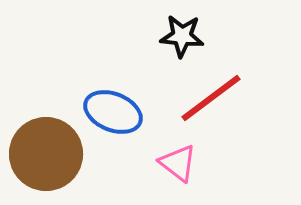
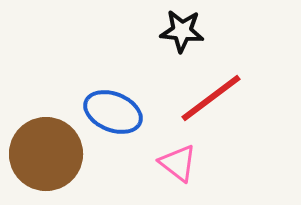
black star: moved 5 px up
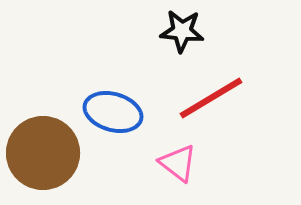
red line: rotated 6 degrees clockwise
blue ellipse: rotated 6 degrees counterclockwise
brown circle: moved 3 px left, 1 px up
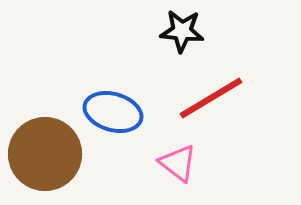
brown circle: moved 2 px right, 1 px down
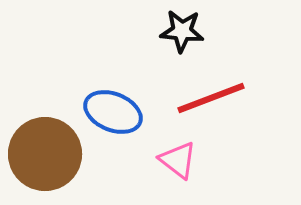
red line: rotated 10 degrees clockwise
blue ellipse: rotated 6 degrees clockwise
pink triangle: moved 3 px up
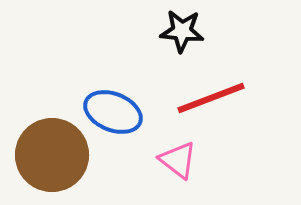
brown circle: moved 7 px right, 1 px down
